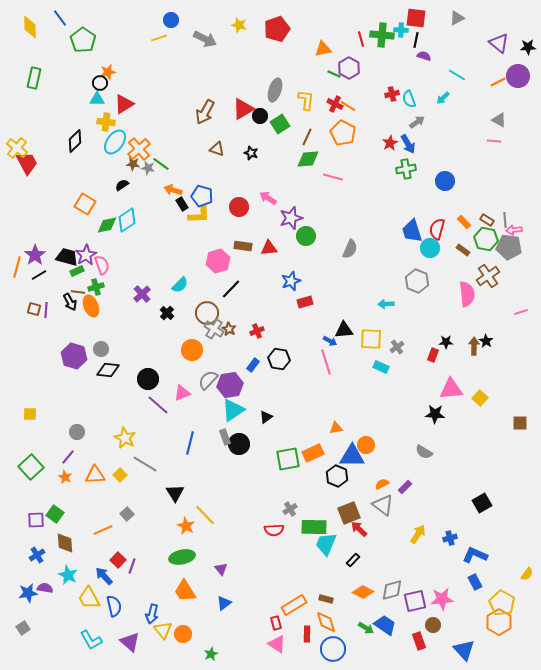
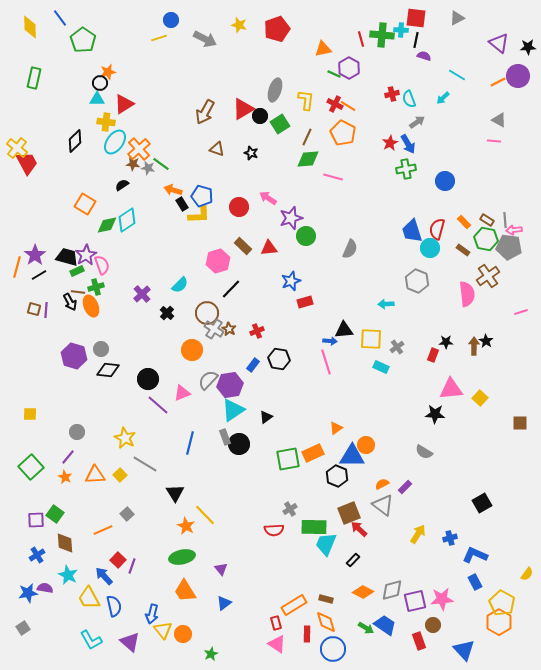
brown rectangle at (243, 246): rotated 36 degrees clockwise
blue arrow at (330, 341): rotated 24 degrees counterclockwise
orange triangle at (336, 428): rotated 24 degrees counterclockwise
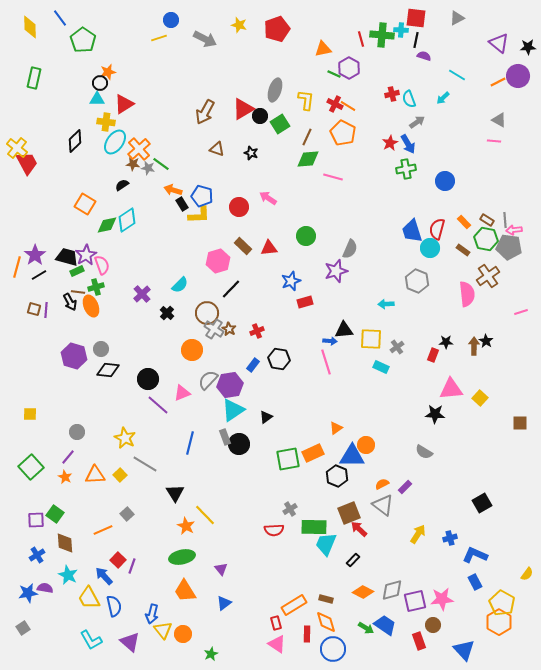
purple star at (291, 218): moved 45 px right, 53 px down
